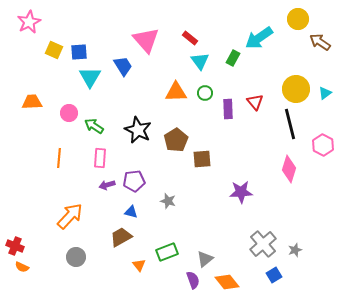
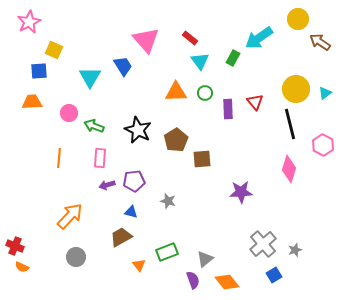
blue square at (79, 52): moved 40 px left, 19 px down
green arrow at (94, 126): rotated 12 degrees counterclockwise
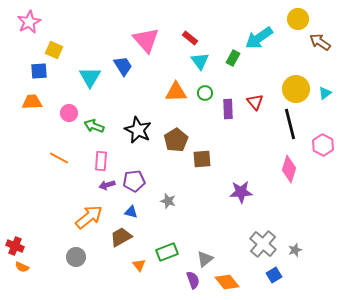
orange line at (59, 158): rotated 66 degrees counterclockwise
pink rectangle at (100, 158): moved 1 px right, 3 px down
orange arrow at (70, 216): moved 19 px right, 1 px down; rotated 8 degrees clockwise
gray cross at (263, 244): rotated 8 degrees counterclockwise
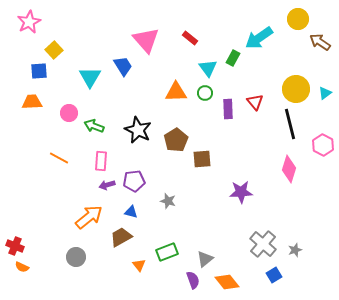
yellow square at (54, 50): rotated 24 degrees clockwise
cyan triangle at (200, 61): moved 8 px right, 7 px down
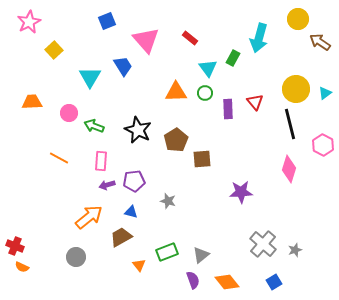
cyan arrow at (259, 38): rotated 40 degrees counterclockwise
blue square at (39, 71): moved 68 px right, 50 px up; rotated 18 degrees counterclockwise
gray triangle at (205, 259): moved 4 px left, 4 px up
blue square at (274, 275): moved 7 px down
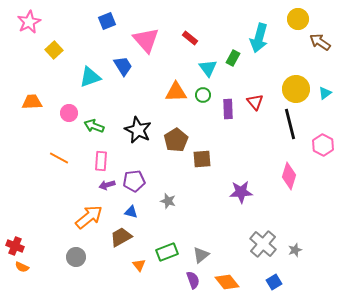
cyan triangle at (90, 77): rotated 40 degrees clockwise
green circle at (205, 93): moved 2 px left, 2 px down
pink diamond at (289, 169): moved 7 px down
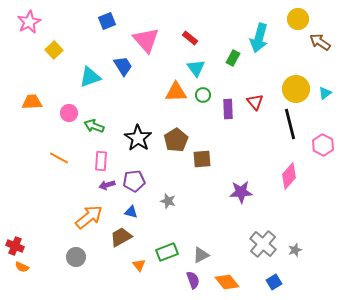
cyan triangle at (208, 68): moved 12 px left
black star at (138, 130): moved 8 px down; rotated 8 degrees clockwise
pink diamond at (289, 176): rotated 24 degrees clockwise
gray triangle at (201, 255): rotated 12 degrees clockwise
